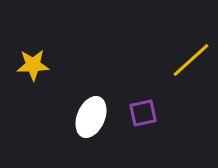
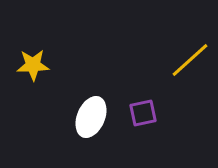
yellow line: moved 1 px left
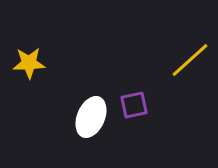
yellow star: moved 4 px left, 2 px up
purple square: moved 9 px left, 8 px up
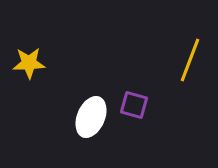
yellow line: rotated 27 degrees counterclockwise
purple square: rotated 28 degrees clockwise
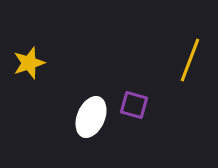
yellow star: rotated 16 degrees counterclockwise
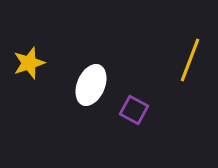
purple square: moved 5 px down; rotated 12 degrees clockwise
white ellipse: moved 32 px up
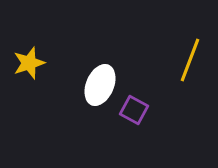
white ellipse: moved 9 px right
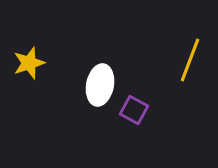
white ellipse: rotated 12 degrees counterclockwise
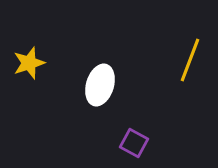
white ellipse: rotated 6 degrees clockwise
purple square: moved 33 px down
